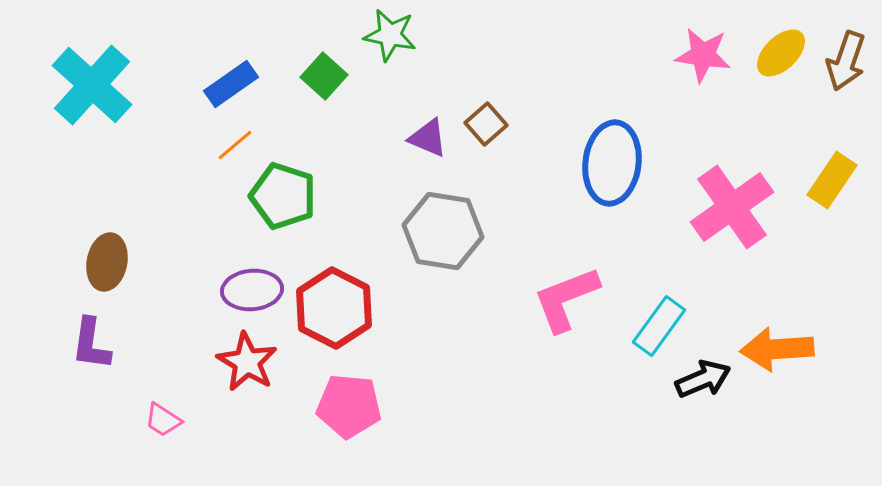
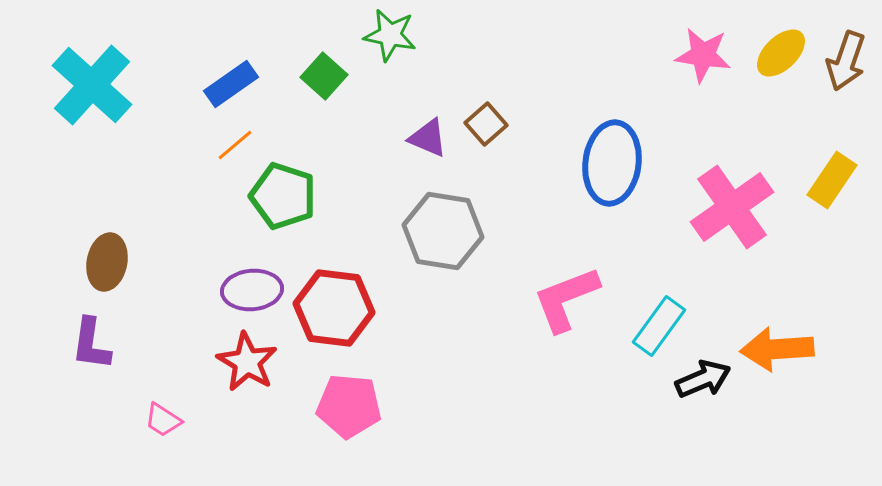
red hexagon: rotated 20 degrees counterclockwise
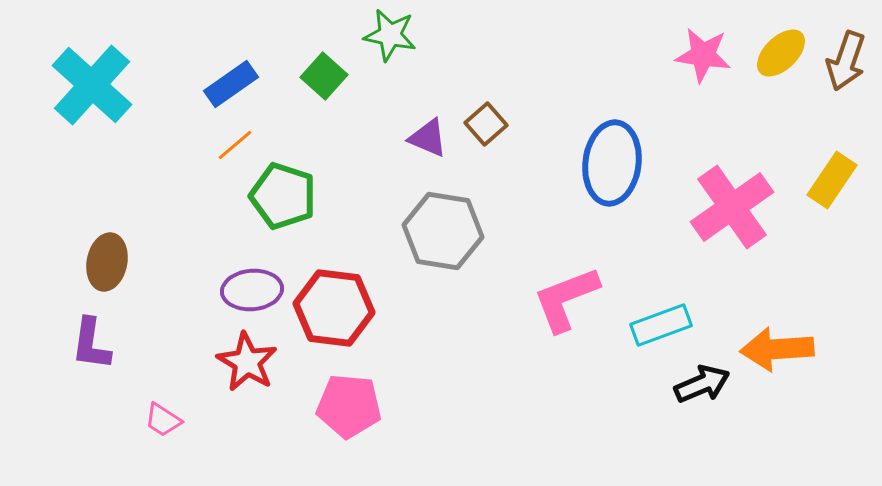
cyan rectangle: moved 2 px right, 1 px up; rotated 34 degrees clockwise
black arrow: moved 1 px left, 5 px down
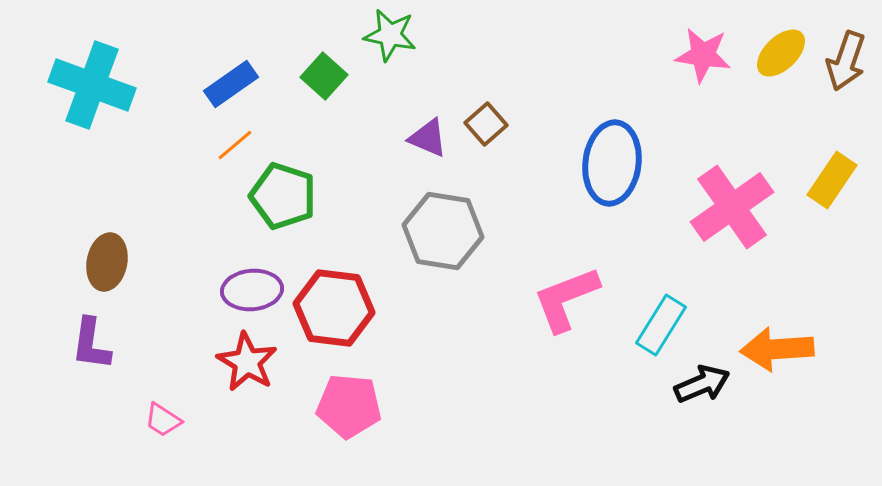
cyan cross: rotated 22 degrees counterclockwise
cyan rectangle: rotated 38 degrees counterclockwise
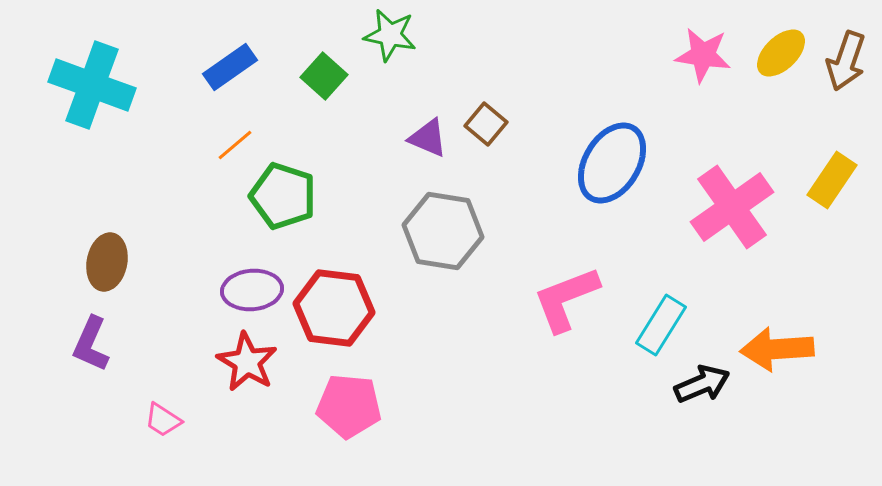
blue rectangle: moved 1 px left, 17 px up
brown square: rotated 9 degrees counterclockwise
blue ellipse: rotated 24 degrees clockwise
purple L-shape: rotated 16 degrees clockwise
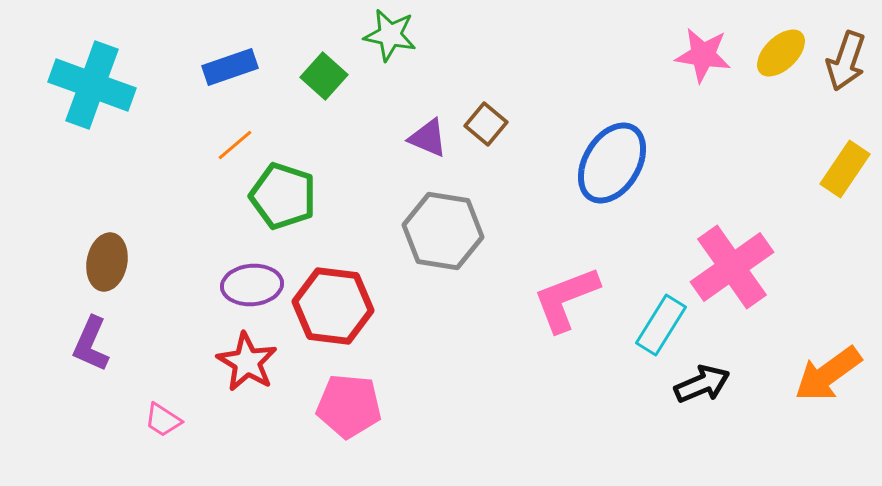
blue rectangle: rotated 16 degrees clockwise
yellow rectangle: moved 13 px right, 11 px up
pink cross: moved 60 px down
purple ellipse: moved 5 px up
red hexagon: moved 1 px left, 2 px up
orange arrow: moved 51 px right, 25 px down; rotated 32 degrees counterclockwise
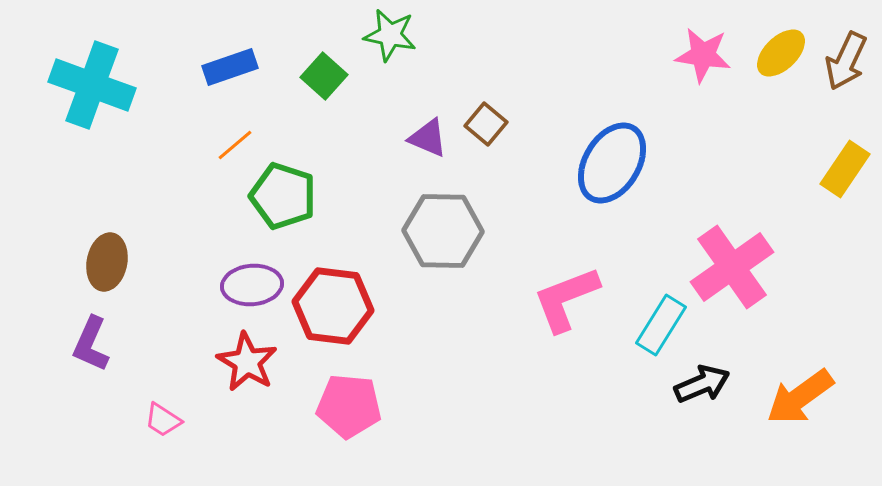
brown arrow: rotated 6 degrees clockwise
gray hexagon: rotated 8 degrees counterclockwise
orange arrow: moved 28 px left, 23 px down
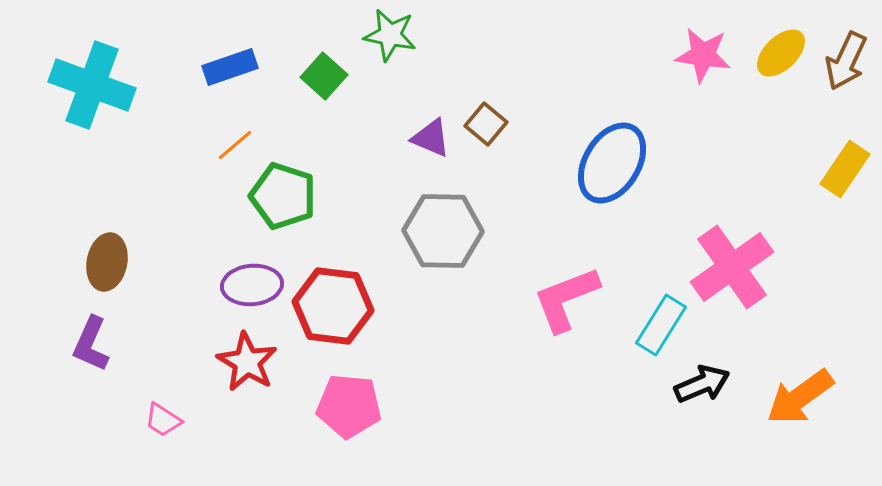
purple triangle: moved 3 px right
